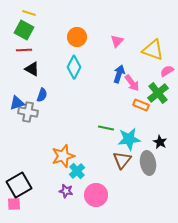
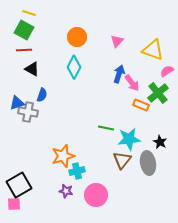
cyan cross: rotated 28 degrees clockwise
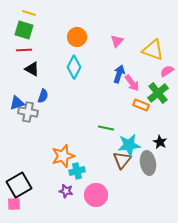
green square: rotated 12 degrees counterclockwise
blue semicircle: moved 1 px right, 1 px down
cyan star: moved 6 px down
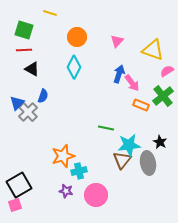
yellow line: moved 21 px right
green cross: moved 5 px right, 3 px down
blue triangle: rotated 28 degrees counterclockwise
gray cross: rotated 36 degrees clockwise
cyan cross: moved 2 px right
pink square: moved 1 px right, 1 px down; rotated 16 degrees counterclockwise
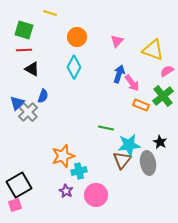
purple star: rotated 16 degrees clockwise
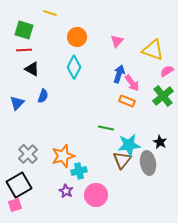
orange rectangle: moved 14 px left, 4 px up
gray cross: moved 42 px down
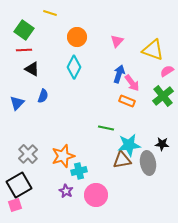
green square: rotated 18 degrees clockwise
black star: moved 2 px right, 2 px down; rotated 24 degrees counterclockwise
brown triangle: rotated 42 degrees clockwise
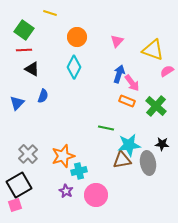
green cross: moved 7 px left, 10 px down; rotated 10 degrees counterclockwise
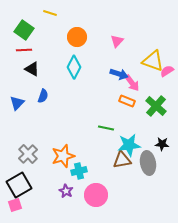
yellow triangle: moved 11 px down
blue arrow: rotated 90 degrees clockwise
